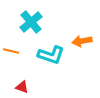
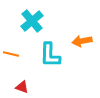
cyan cross: moved 1 px right, 1 px up
orange line: moved 3 px down
cyan L-shape: moved 1 px left; rotated 72 degrees clockwise
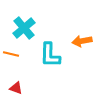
cyan cross: moved 8 px left, 7 px down
red triangle: moved 6 px left, 1 px down
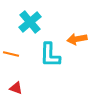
cyan cross: moved 6 px right, 6 px up
orange arrow: moved 5 px left, 2 px up
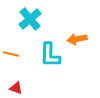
cyan cross: moved 3 px up
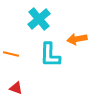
cyan cross: moved 9 px right
